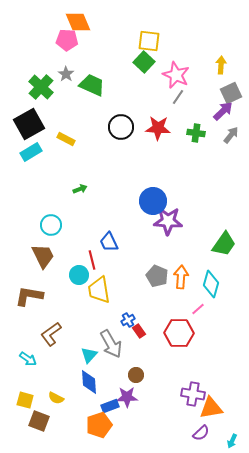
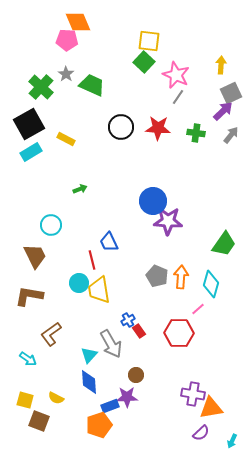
brown trapezoid at (43, 256): moved 8 px left
cyan circle at (79, 275): moved 8 px down
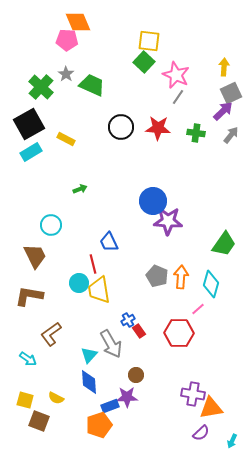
yellow arrow at (221, 65): moved 3 px right, 2 px down
red line at (92, 260): moved 1 px right, 4 px down
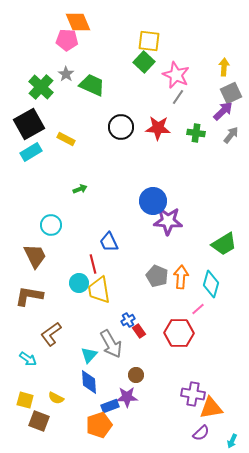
green trapezoid at (224, 244): rotated 24 degrees clockwise
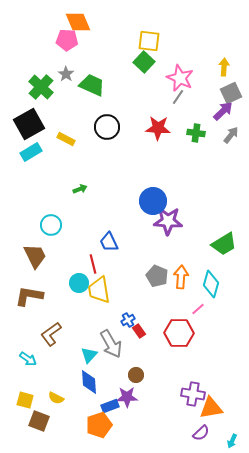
pink star at (176, 75): moved 4 px right, 3 px down
black circle at (121, 127): moved 14 px left
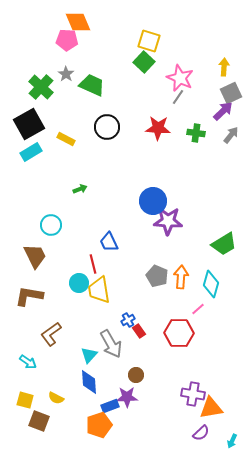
yellow square at (149, 41): rotated 10 degrees clockwise
cyan arrow at (28, 359): moved 3 px down
